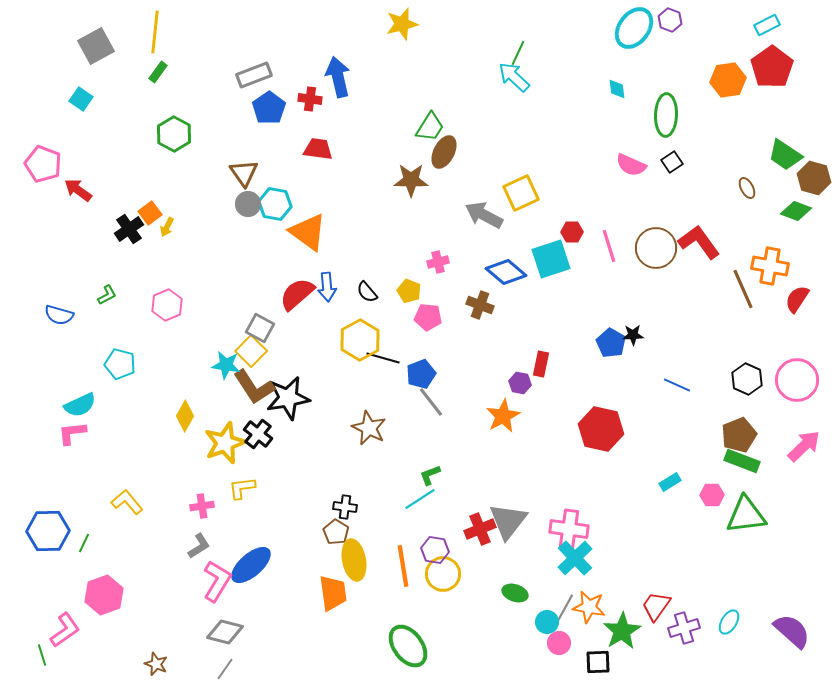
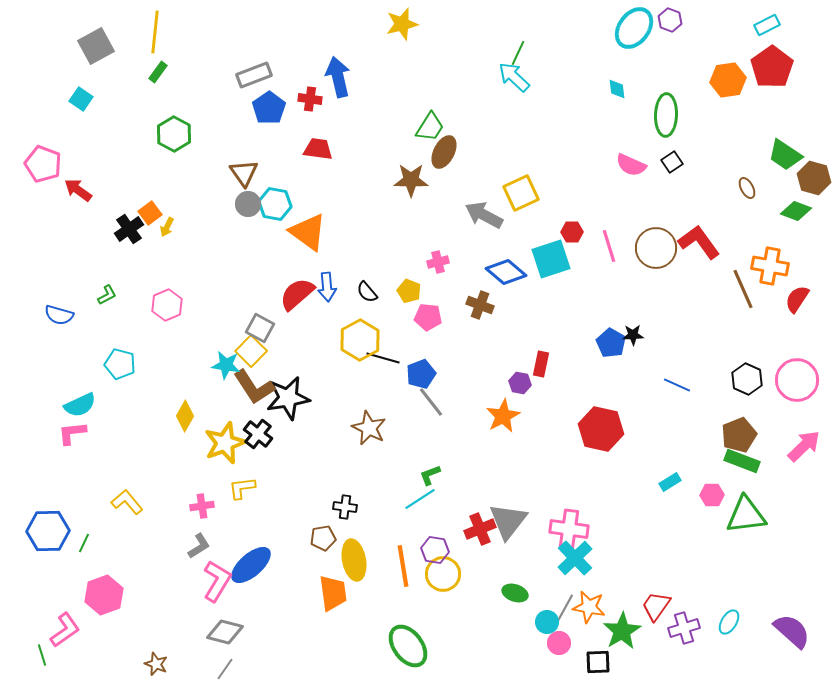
brown pentagon at (336, 532): moved 13 px left, 6 px down; rotated 30 degrees clockwise
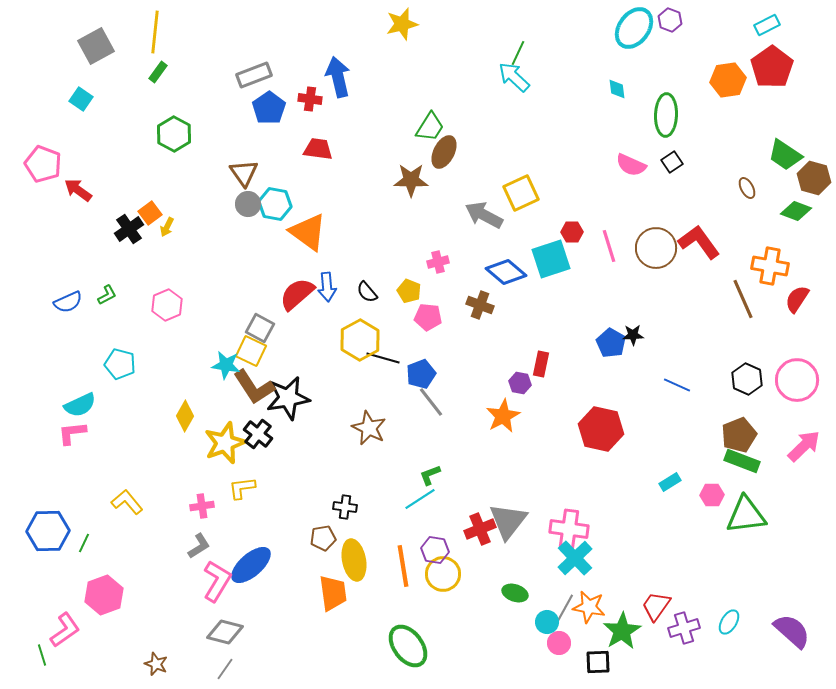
brown line at (743, 289): moved 10 px down
blue semicircle at (59, 315): moved 9 px right, 13 px up; rotated 40 degrees counterclockwise
yellow square at (251, 351): rotated 20 degrees counterclockwise
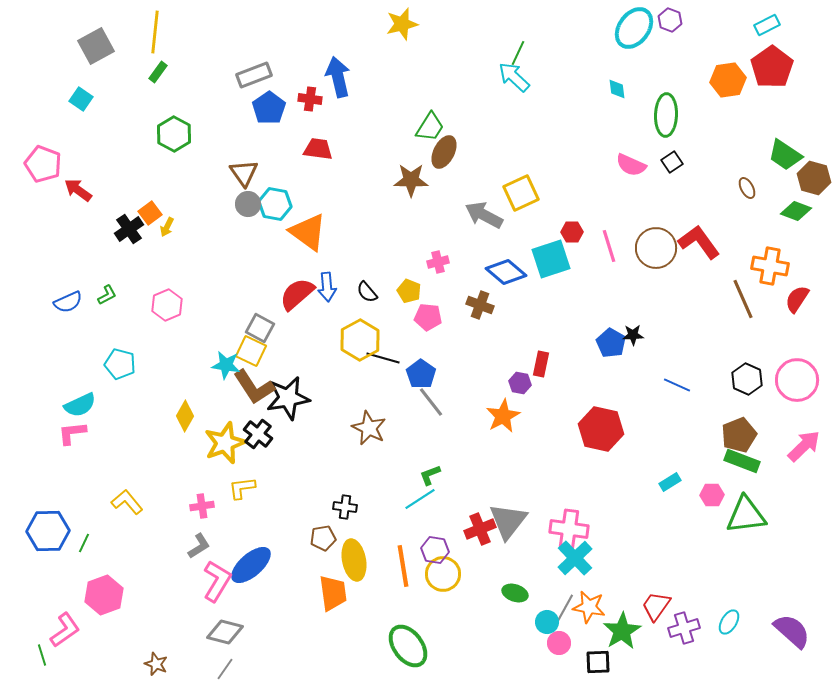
blue pentagon at (421, 374): rotated 16 degrees counterclockwise
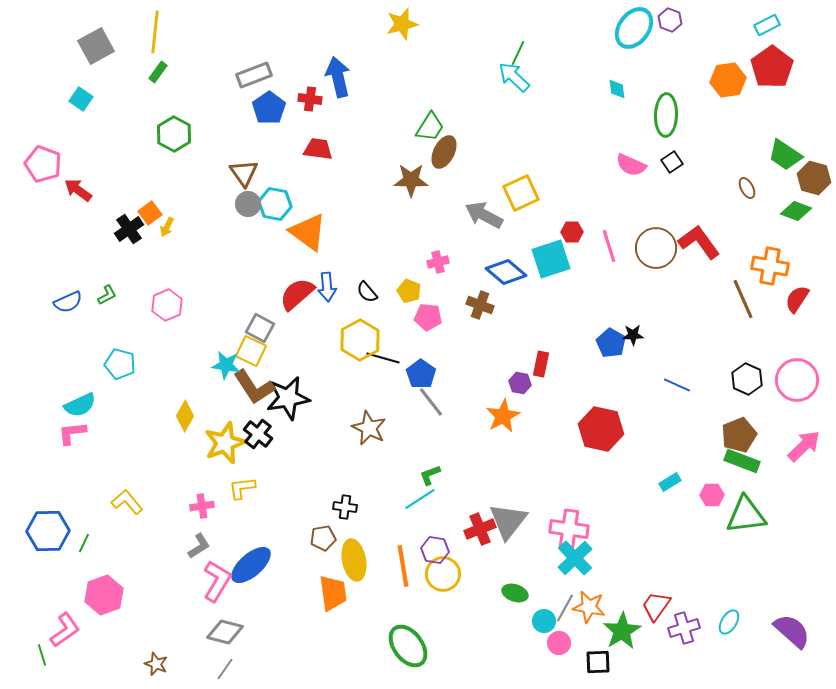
cyan circle at (547, 622): moved 3 px left, 1 px up
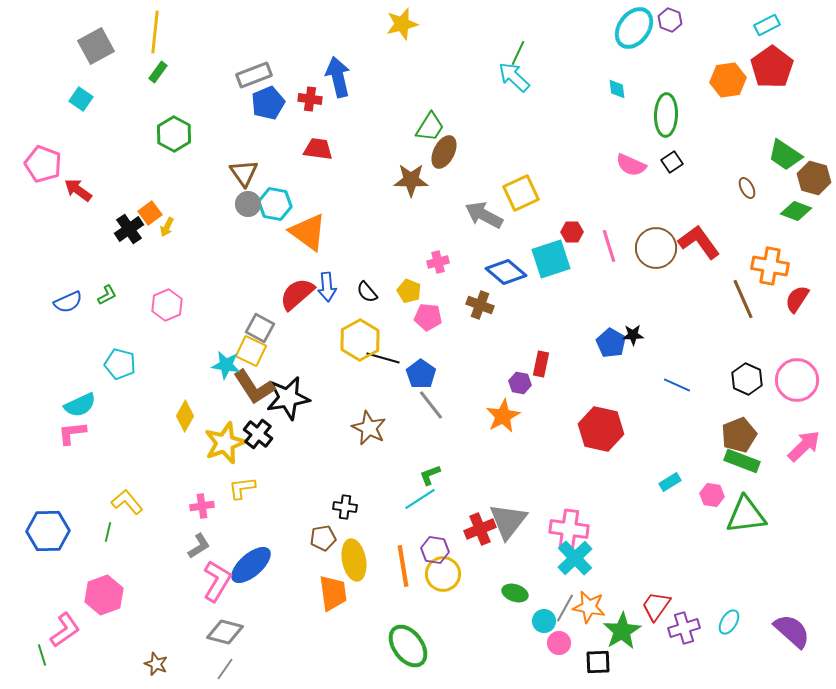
blue pentagon at (269, 108): moved 1 px left, 5 px up; rotated 12 degrees clockwise
gray line at (431, 402): moved 3 px down
pink hexagon at (712, 495): rotated 10 degrees clockwise
green line at (84, 543): moved 24 px right, 11 px up; rotated 12 degrees counterclockwise
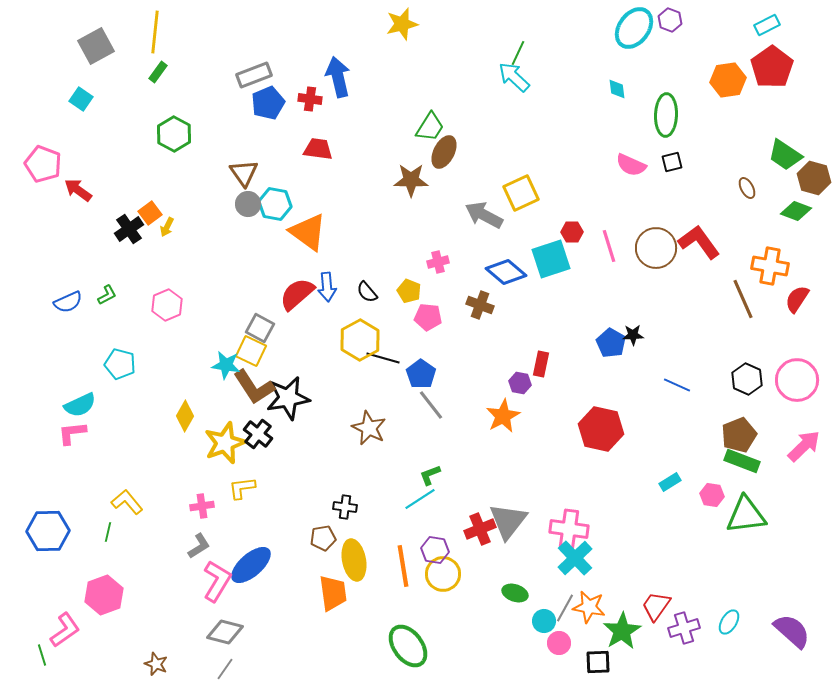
black square at (672, 162): rotated 20 degrees clockwise
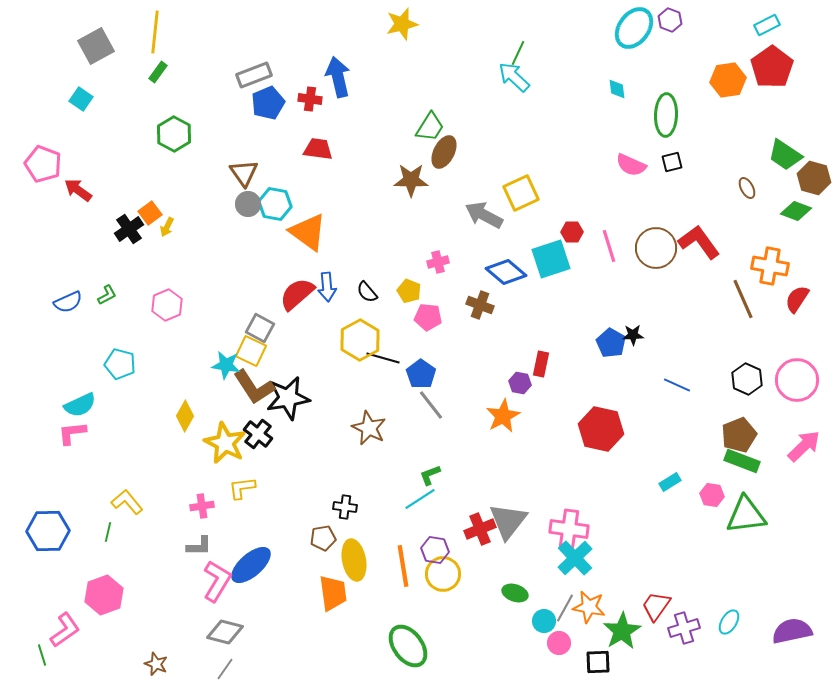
yellow star at (225, 443): rotated 24 degrees counterclockwise
gray L-shape at (199, 546): rotated 32 degrees clockwise
purple semicircle at (792, 631): rotated 54 degrees counterclockwise
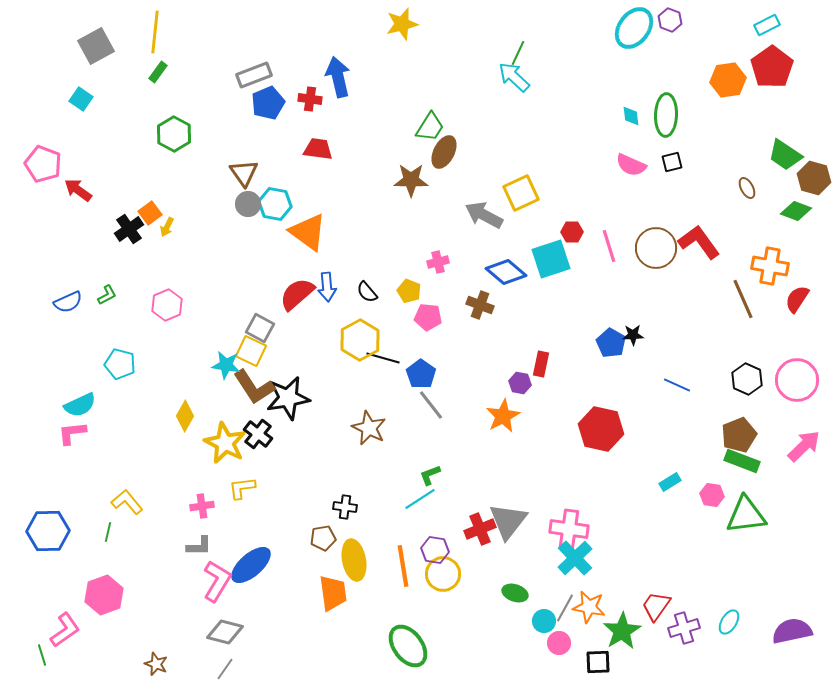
cyan diamond at (617, 89): moved 14 px right, 27 px down
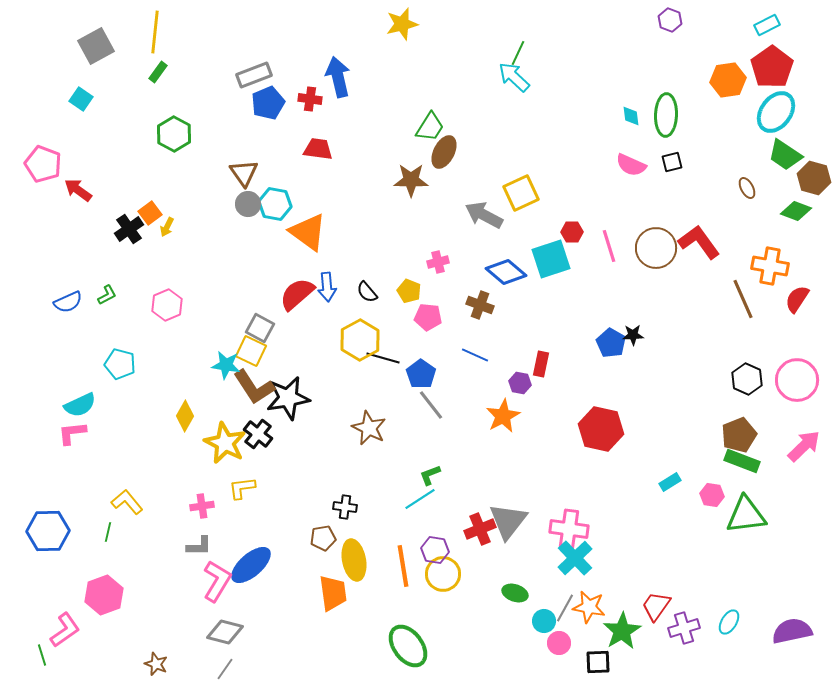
cyan ellipse at (634, 28): moved 142 px right, 84 px down
blue line at (677, 385): moved 202 px left, 30 px up
